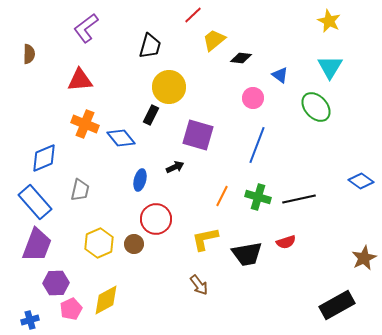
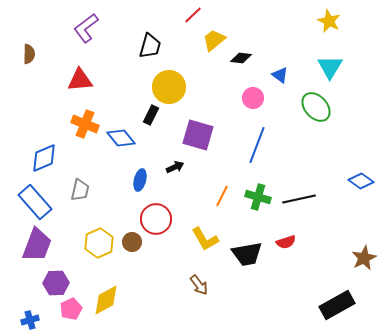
yellow L-shape at (205, 239): rotated 108 degrees counterclockwise
brown circle at (134, 244): moved 2 px left, 2 px up
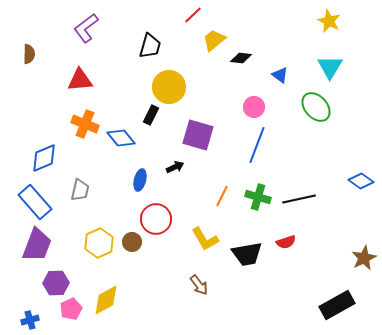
pink circle at (253, 98): moved 1 px right, 9 px down
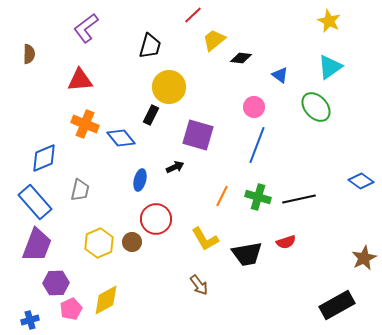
cyan triangle at (330, 67): rotated 24 degrees clockwise
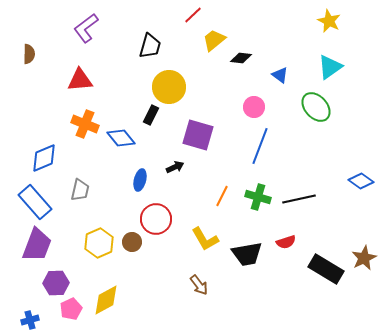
blue line at (257, 145): moved 3 px right, 1 px down
black rectangle at (337, 305): moved 11 px left, 36 px up; rotated 60 degrees clockwise
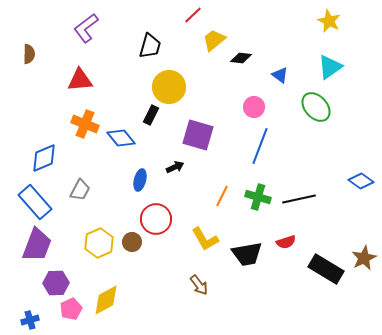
gray trapezoid at (80, 190): rotated 15 degrees clockwise
